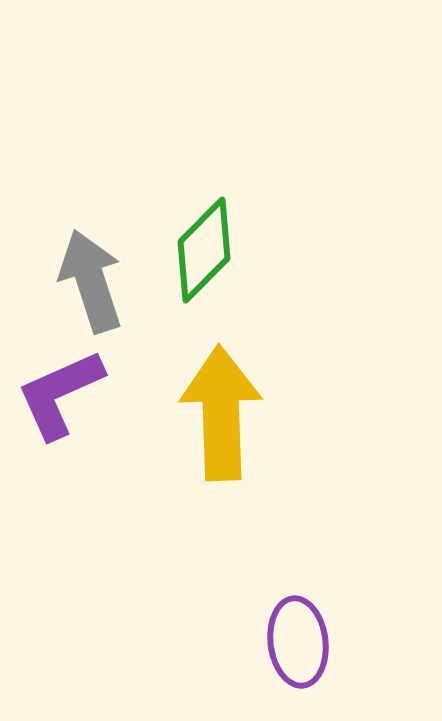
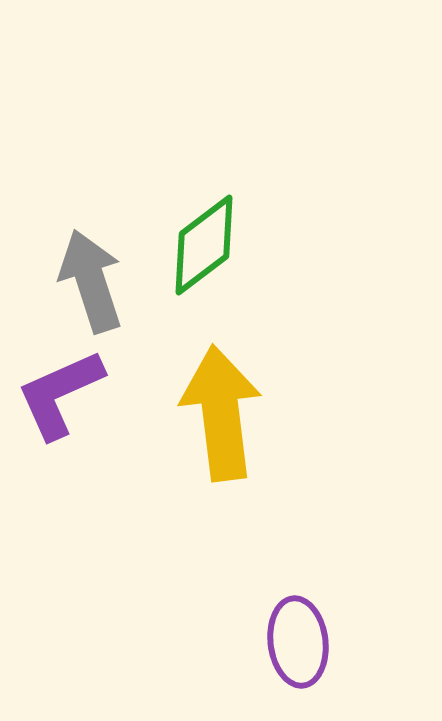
green diamond: moved 5 px up; rotated 8 degrees clockwise
yellow arrow: rotated 5 degrees counterclockwise
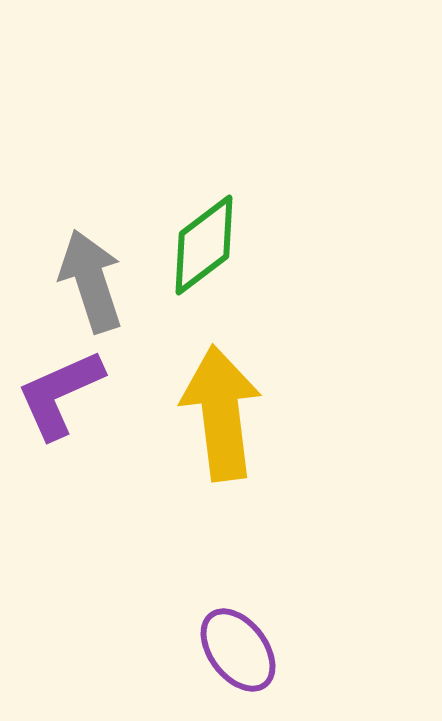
purple ellipse: moved 60 px left, 8 px down; rotated 30 degrees counterclockwise
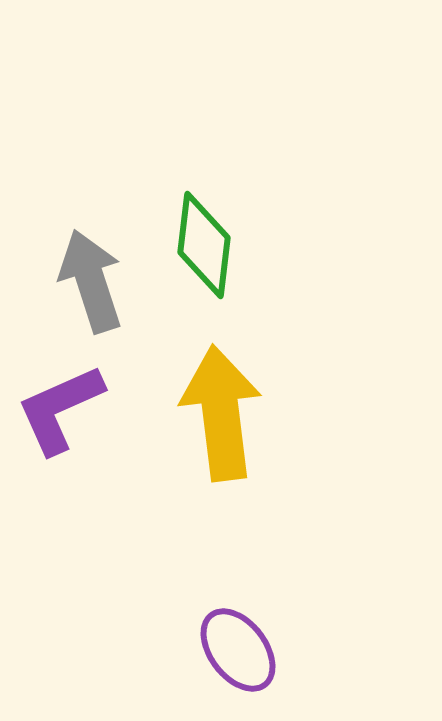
green diamond: rotated 46 degrees counterclockwise
purple L-shape: moved 15 px down
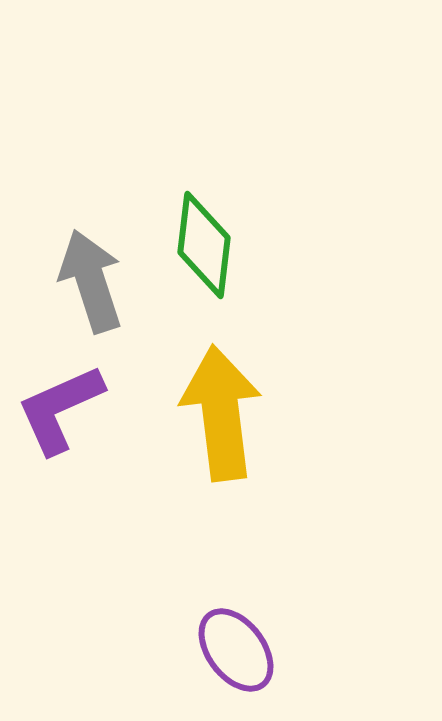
purple ellipse: moved 2 px left
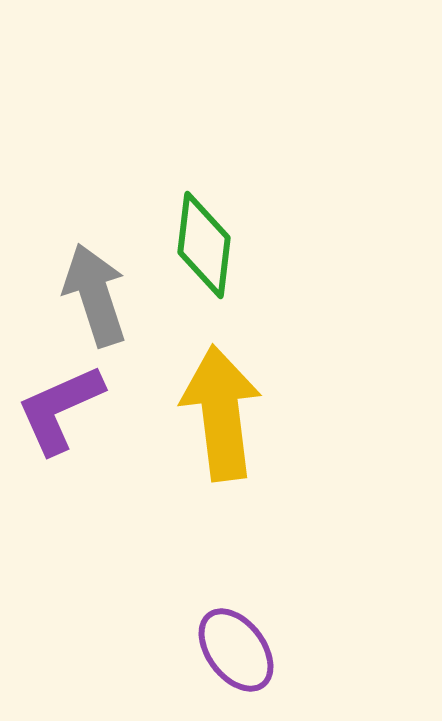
gray arrow: moved 4 px right, 14 px down
